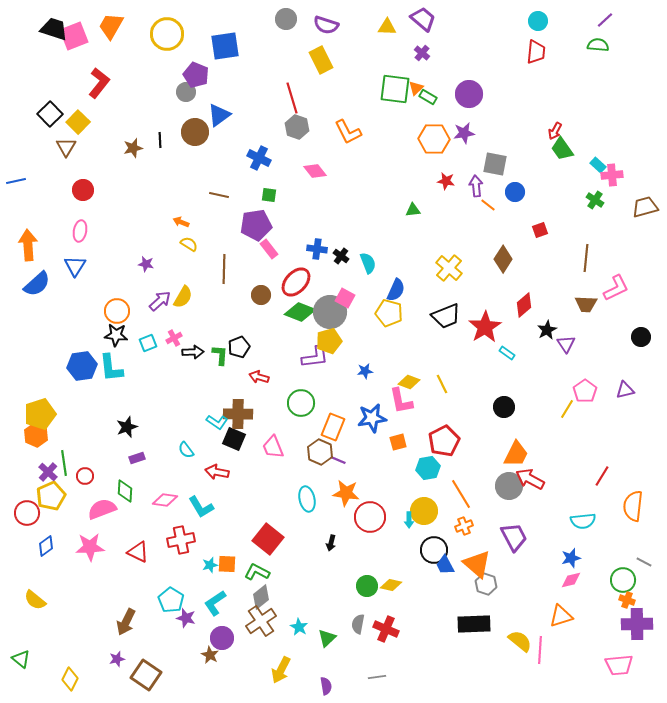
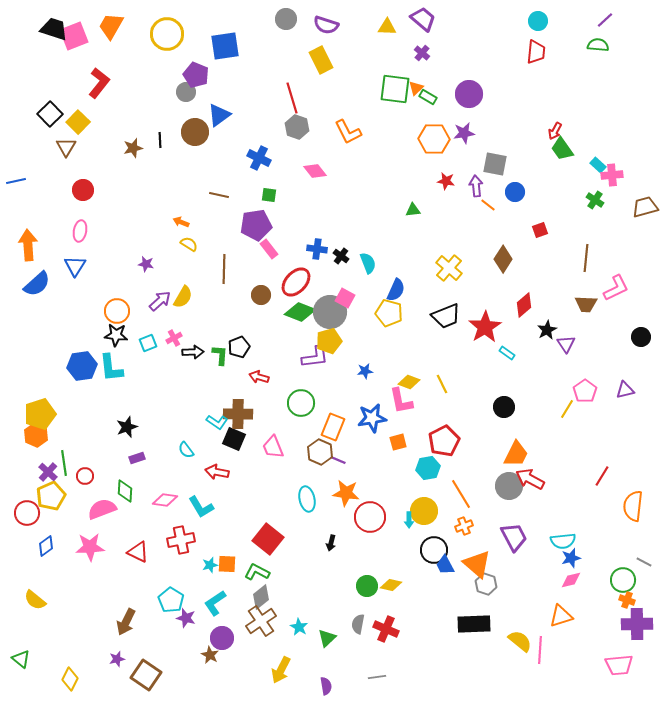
cyan semicircle at (583, 521): moved 20 px left, 20 px down
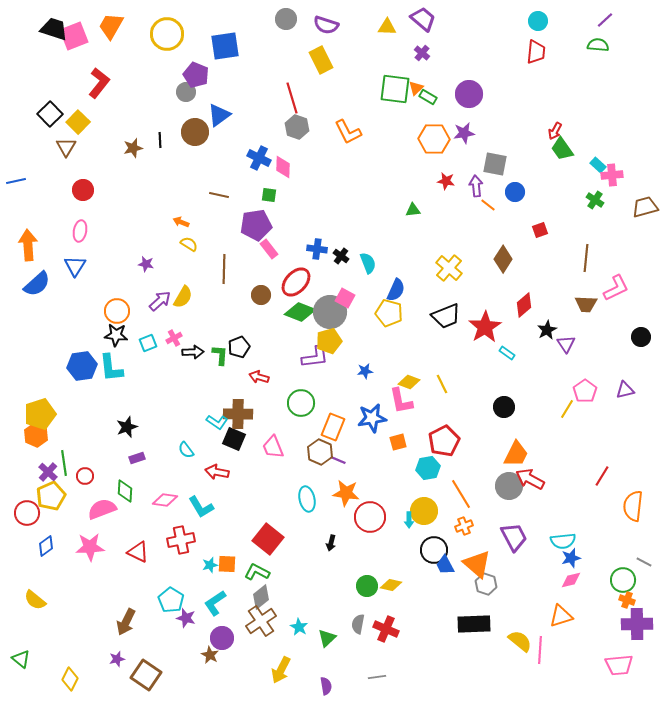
pink diamond at (315, 171): moved 32 px left, 4 px up; rotated 40 degrees clockwise
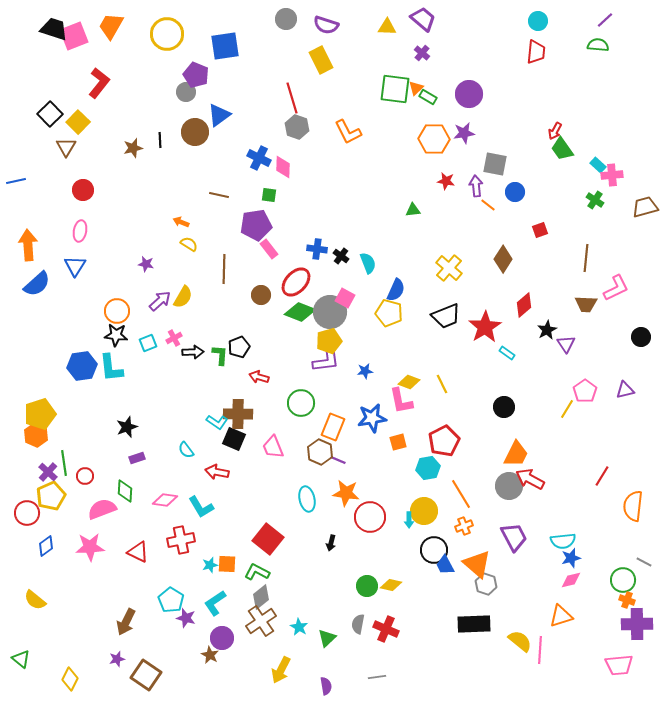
purple L-shape at (315, 357): moved 11 px right, 4 px down
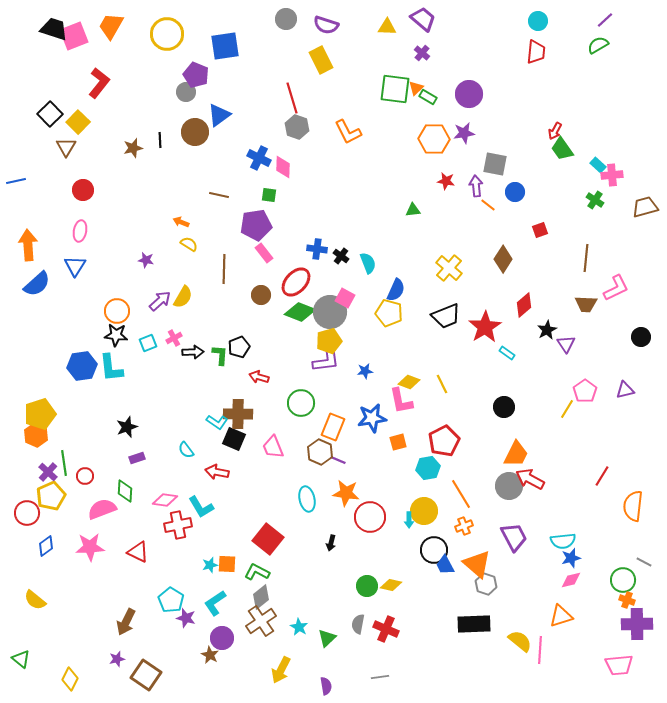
green semicircle at (598, 45): rotated 35 degrees counterclockwise
pink rectangle at (269, 249): moved 5 px left, 4 px down
purple star at (146, 264): moved 4 px up
red cross at (181, 540): moved 3 px left, 15 px up
gray line at (377, 677): moved 3 px right
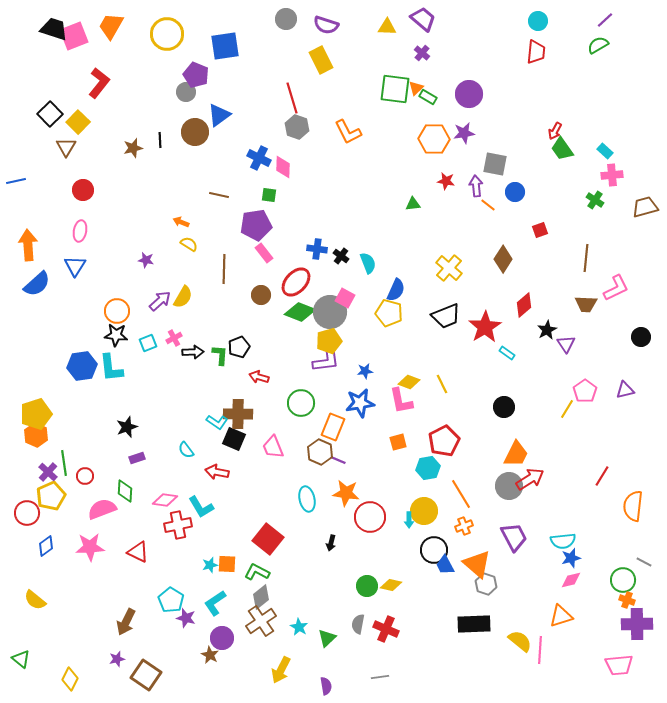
cyan rectangle at (598, 165): moved 7 px right, 14 px up
green triangle at (413, 210): moved 6 px up
yellow pentagon at (40, 414): moved 4 px left
blue star at (372, 418): moved 12 px left, 15 px up
red arrow at (530, 479): rotated 120 degrees clockwise
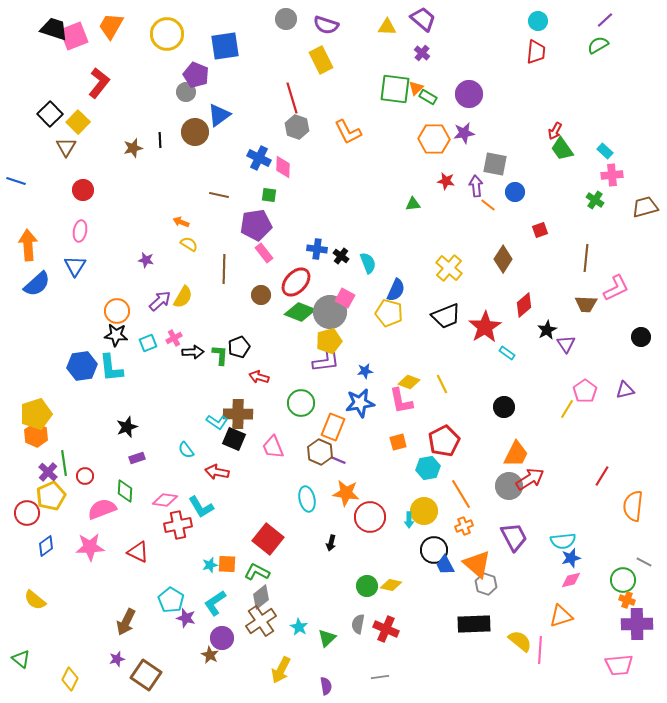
blue line at (16, 181): rotated 30 degrees clockwise
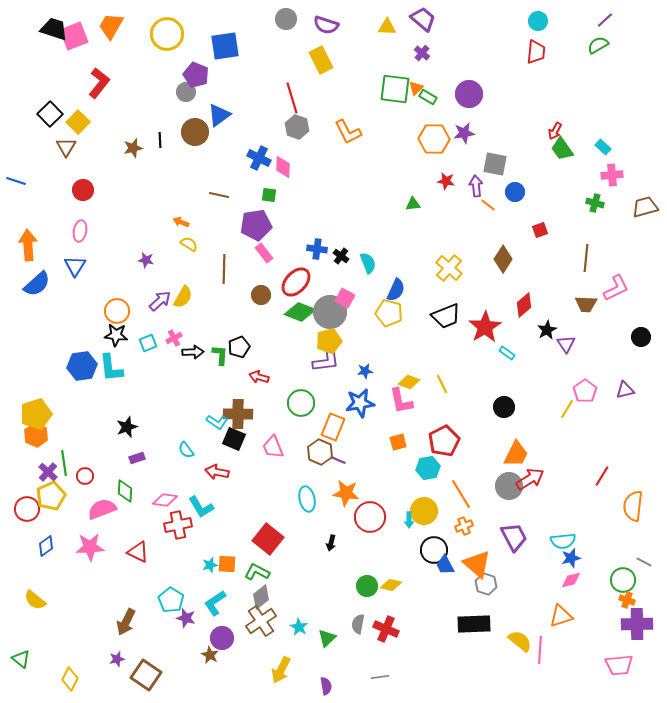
cyan rectangle at (605, 151): moved 2 px left, 4 px up
green cross at (595, 200): moved 3 px down; rotated 18 degrees counterclockwise
red circle at (27, 513): moved 4 px up
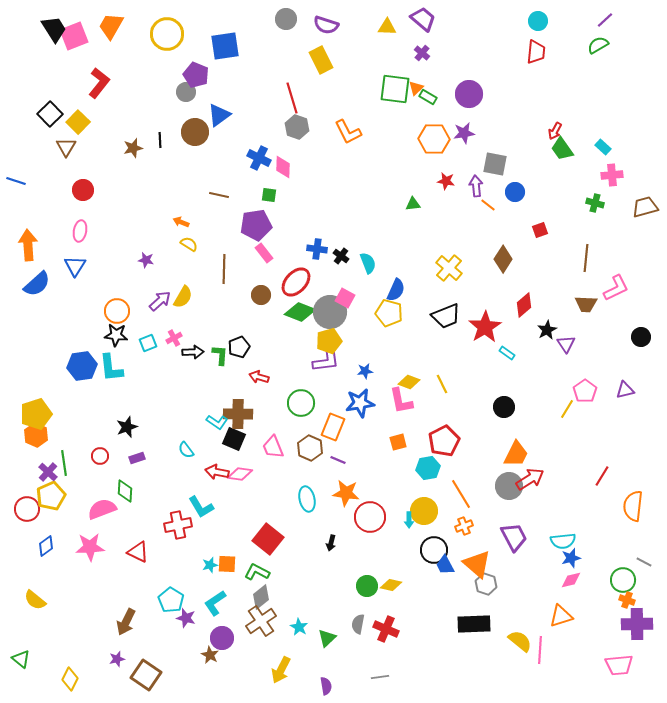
black trapezoid at (54, 29): rotated 40 degrees clockwise
brown hexagon at (320, 452): moved 10 px left, 4 px up
red circle at (85, 476): moved 15 px right, 20 px up
pink diamond at (165, 500): moved 75 px right, 26 px up
